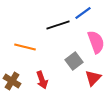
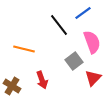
black line: moved 1 px right; rotated 70 degrees clockwise
pink semicircle: moved 4 px left
orange line: moved 1 px left, 2 px down
brown cross: moved 5 px down
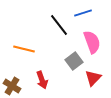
blue line: rotated 18 degrees clockwise
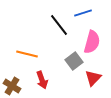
pink semicircle: rotated 35 degrees clockwise
orange line: moved 3 px right, 5 px down
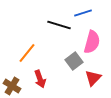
black line: rotated 35 degrees counterclockwise
orange line: moved 1 px up; rotated 65 degrees counterclockwise
red arrow: moved 2 px left, 1 px up
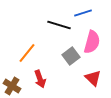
gray square: moved 3 px left, 5 px up
red triangle: rotated 30 degrees counterclockwise
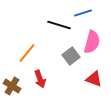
red triangle: moved 1 px right, 1 px down; rotated 24 degrees counterclockwise
